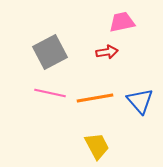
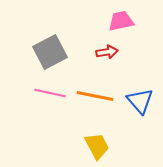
pink trapezoid: moved 1 px left, 1 px up
orange line: moved 2 px up; rotated 21 degrees clockwise
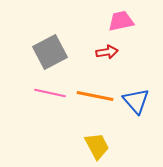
blue triangle: moved 4 px left
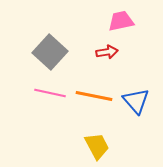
gray square: rotated 20 degrees counterclockwise
orange line: moved 1 px left
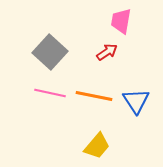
pink trapezoid: rotated 68 degrees counterclockwise
red arrow: rotated 25 degrees counterclockwise
blue triangle: rotated 8 degrees clockwise
yellow trapezoid: rotated 68 degrees clockwise
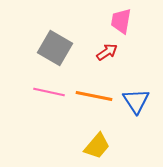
gray square: moved 5 px right, 4 px up; rotated 12 degrees counterclockwise
pink line: moved 1 px left, 1 px up
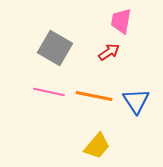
red arrow: moved 2 px right
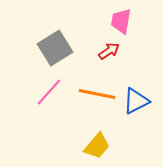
gray square: rotated 28 degrees clockwise
red arrow: moved 1 px up
pink line: rotated 60 degrees counterclockwise
orange line: moved 3 px right, 2 px up
blue triangle: rotated 36 degrees clockwise
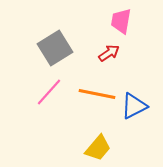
red arrow: moved 2 px down
blue triangle: moved 2 px left, 5 px down
yellow trapezoid: moved 1 px right, 2 px down
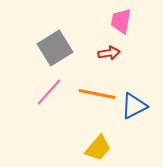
red arrow: rotated 25 degrees clockwise
